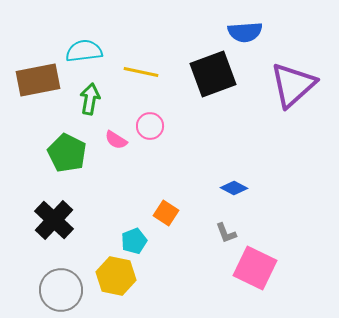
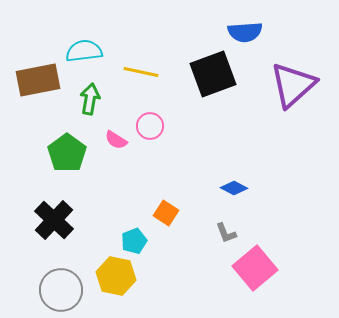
green pentagon: rotated 9 degrees clockwise
pink square: rotated 24 degrees clockwise
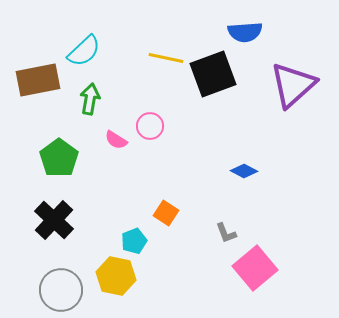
cyan semicircle: rotated 144 degrees clockwise
yellow line: moved 25 px right, 14 px up
green pentagon: moved 8 px left, 5 px down
blue diamond: moved 10 px right, 17 px up
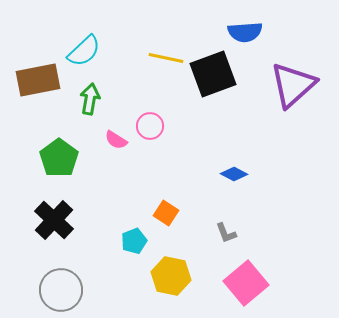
blue diamond: moved 10 px left, 3 px down
pink square: moved 9 px left, 15 px down
yellow hexagon: moved 55 px right
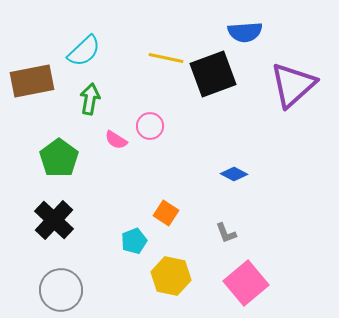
brown rectangle: moved 6 px left, 1 px down
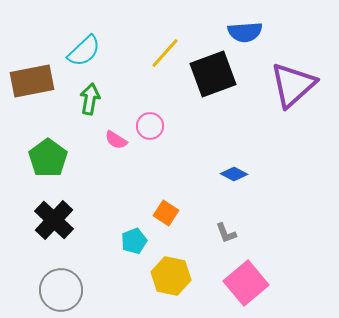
yellow line: moved 1 px left, 5 px up; rotated 60 degrees counterclockwise
green pentagon: moved 11 px left
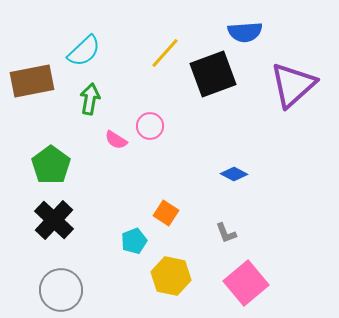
green pentagon: moved 3 px right, 7 px down
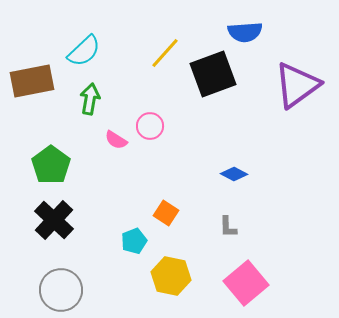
purple triangle: moved 4 px right; rotated 6 degrees clockwise
gray L-shape: moved 2 px right, 6 px up; rotated 20 degrees clockwise
